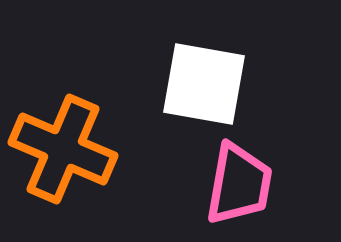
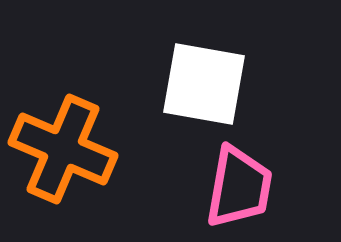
pink trapezoid: moved 3 px down
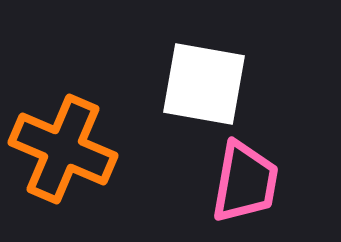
pink trapezoid: moved 6 px right, 5 px up
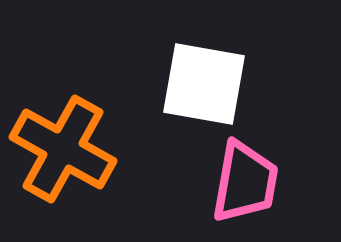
orange cross: rotated 6 degrees clockwise
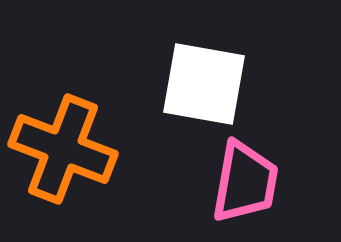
orange cross: rotated 8 degrees counterclockwise
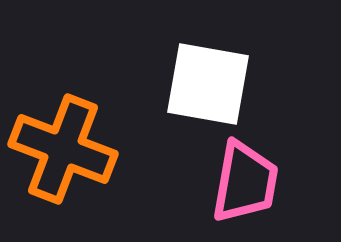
white square: moved 4 px right
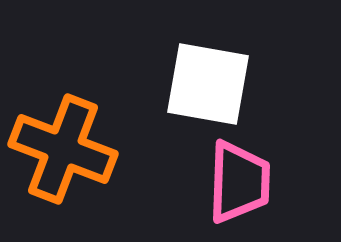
pink trapezoid: moved 6 px left; rotated 8 degrees counterclockwise
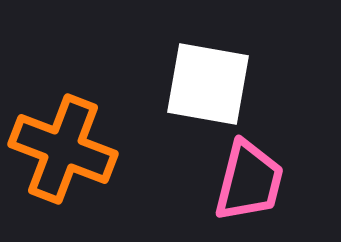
pink trapezoid: moved 10 px right, 1 px up; rotated 12 degrees clockwise
